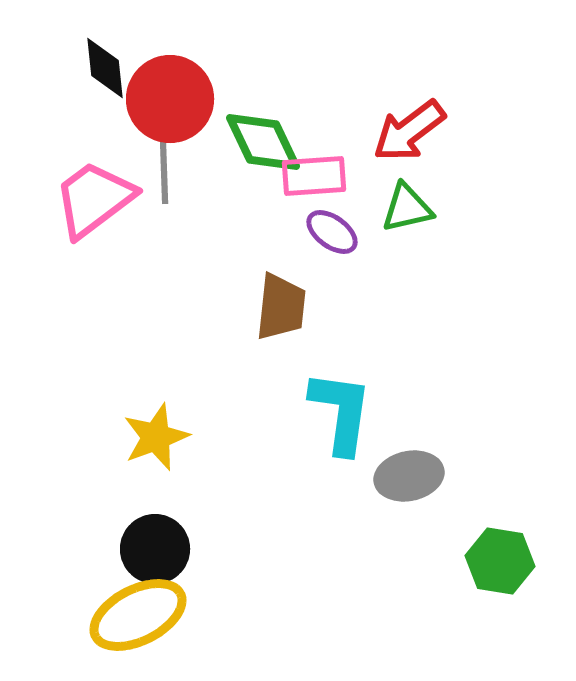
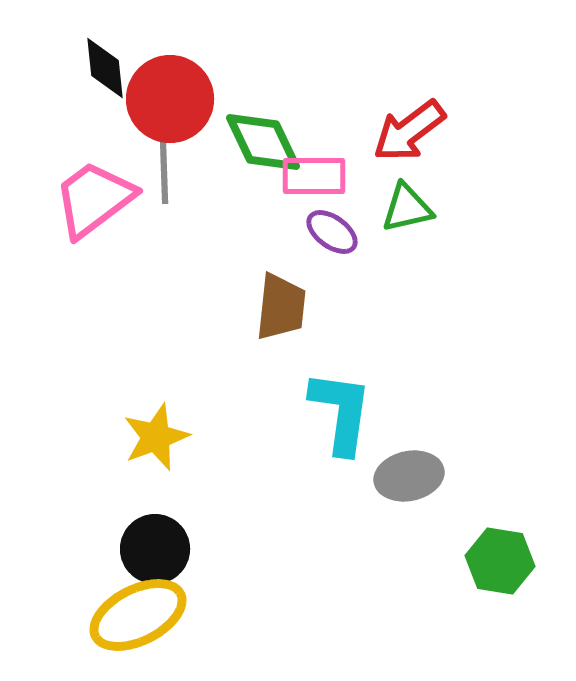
pink rectangle: rotated 4 degrees clockwise
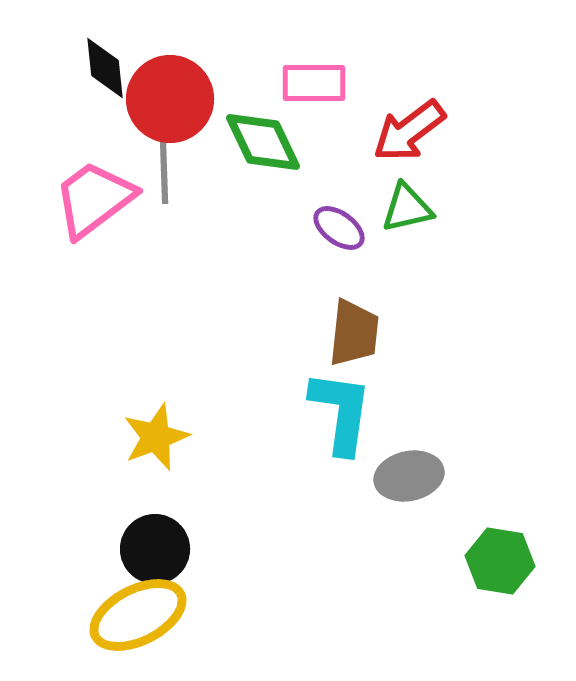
pink rectangle: moved 93 px up
purple ellipse: moved 7 px right, 4 px up
brown trapezoid: moved 73 px right, 26 px down
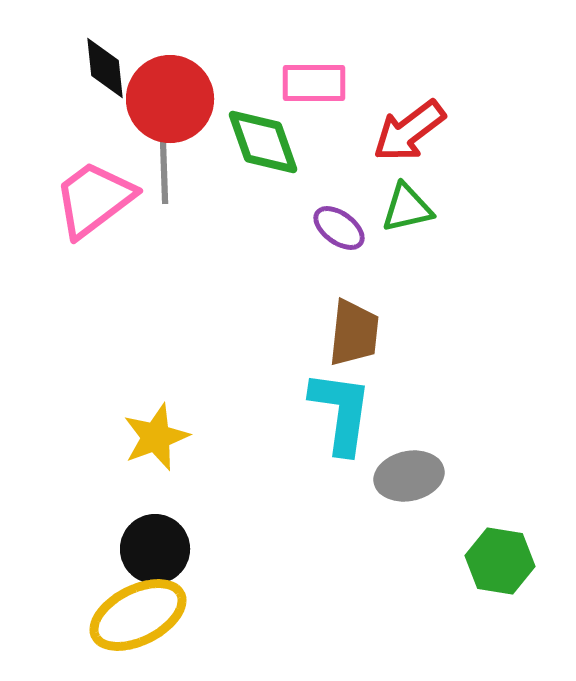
green diamond: rotated 6 degrees clockwise
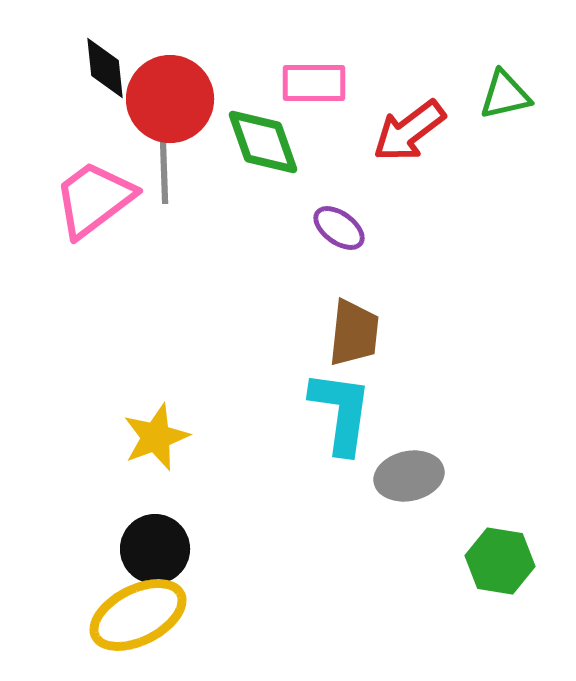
green triangle: moved 98 px right, 113 px up
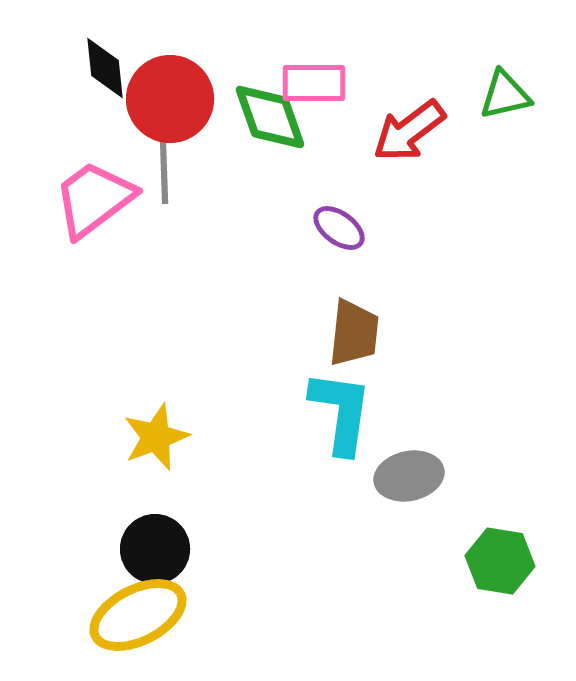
green diamond: moved 7 px right, 25 px up
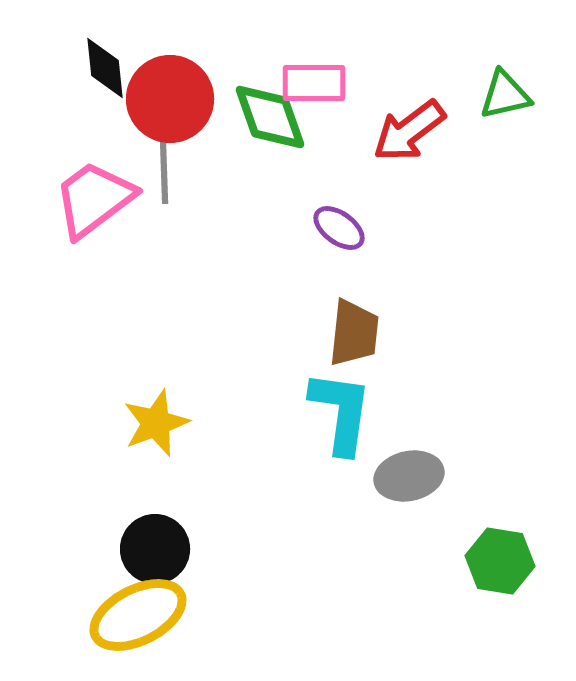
yellow star: moved 14 px up
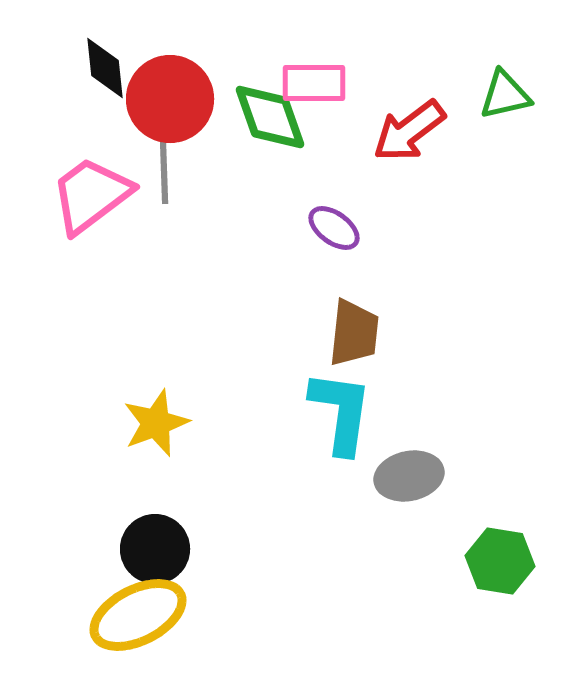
pink trapezoid: moved 3 px left, 4 px up
purple ellipse: moved 5 px left
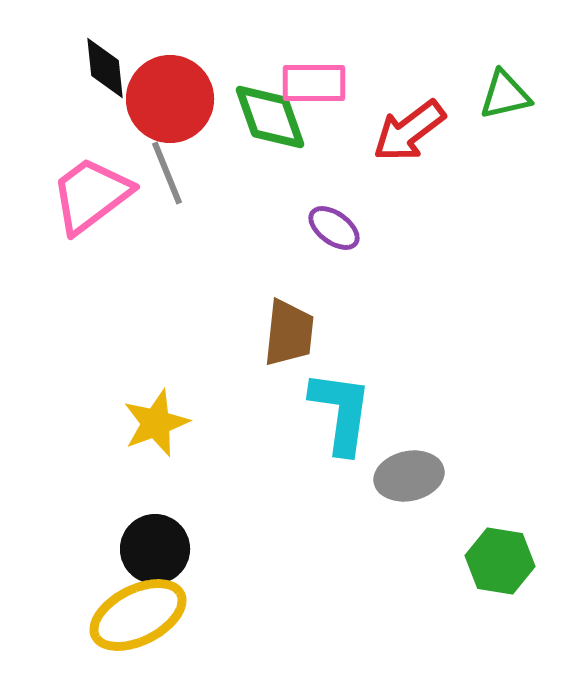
gray line: moved 3 px right, 2 px down; rotated 20 degrees counterclockwise
brown trapezoid: moved 65 px left
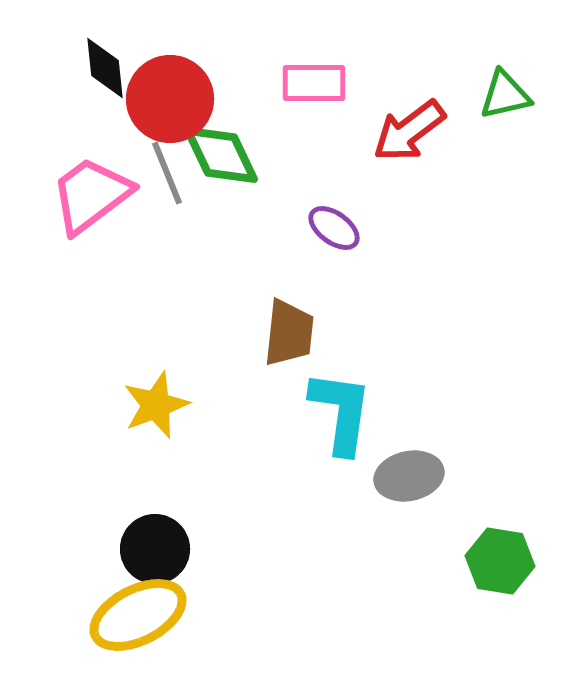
green diamond: moved 49 px left, 38 px down; rotated 6 degrees counterclockwise
yellow star: moved 18 px up
